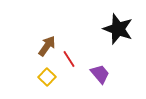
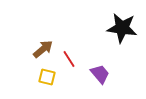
black star: moved 4 px right, 1 px up; rotated 12 degrees counterclockwise
brown arrow: moved 4 px left, 3 px down; rotated 15 degrees clockwise
yellow square: rotated 30 degrees counterclockwise
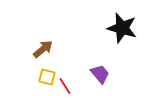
black star: rotated 8 degrees clockwise
red line: moved 4 px left, 27 px down
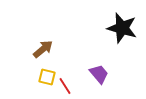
purple trapezoid: moved 1 px left
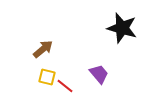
red line: rotated 18 degrees counterclockwise
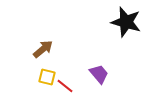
black star: moved 4 px right, 6 px up
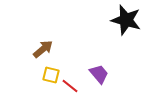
black star: moved 2 px up
yellow square: moved 4 px right, 2 px up
red line: moved 5 px right
